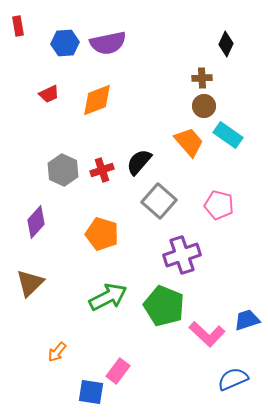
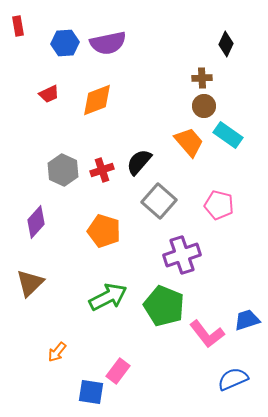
orange pentagon: moved 2 px right, 3 px up
pink L-shape: rotated 9 degrees clockwise
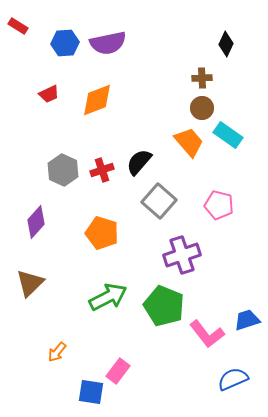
red rectangle: rotated 48 degrees counterclockwise
brown circle: moved 2 px left, 2 px down
orange pentagon: moved 2 px left, 2 px down
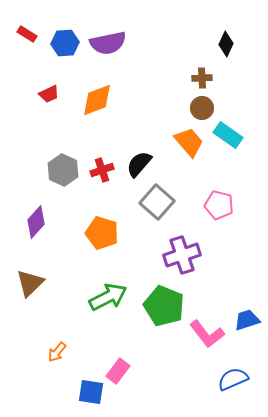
red rectangle: moved 9 px right, 8 px down
black semicircle: moved 2 px down
gray square: moved 2 px left, 1 px down
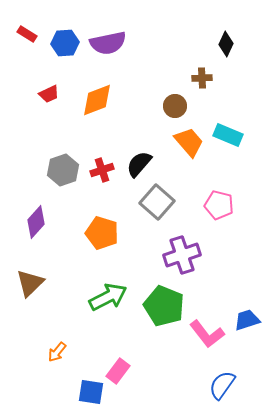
brown circle: moved 27 px left, 2 px up
cyan rectangle: rotated 12 degrees counterclockwise
gray hexagon: rotated 16 degrees clockwise
blue semicircle: moved 11 px left, 6 px down; rotated 32 degrees counterclockwise
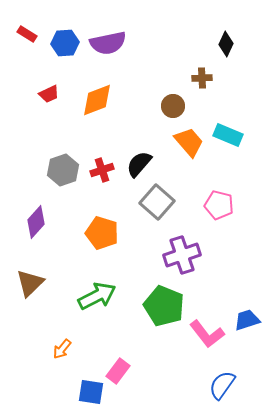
brown circle: moved 2 px left
green arrow: moved 11 px left, 1 px up
orange arrow: moved 5 px right, 3 px up
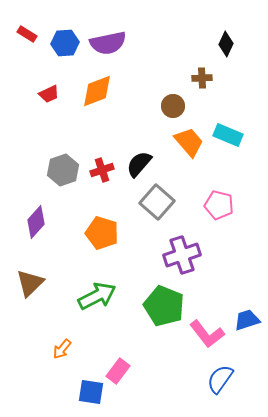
orange diamond: moved 9 px up
blue semicircle: moved 2 px left, 6 px up
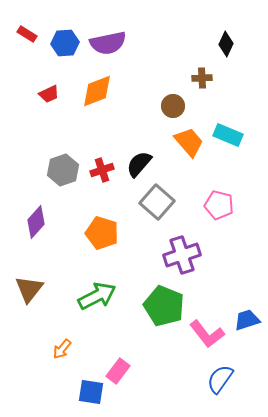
brown triangle: moved 1 px left, 6 px down; rotated 8 degrees counterclockwise
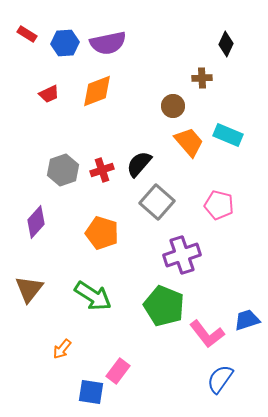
green arrow: moved 4 px left; rotated 60 degrees clockwise
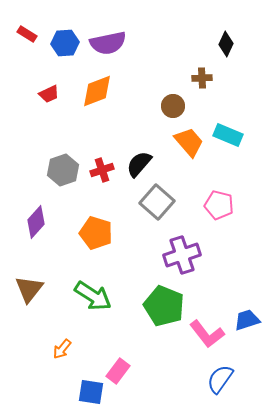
orange pentagon: moved 6 px left
